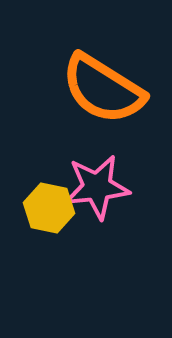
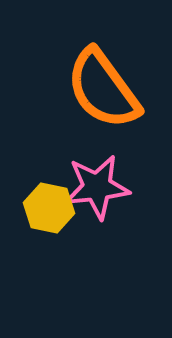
orange semicircle: rotated 22 degrees clockwise
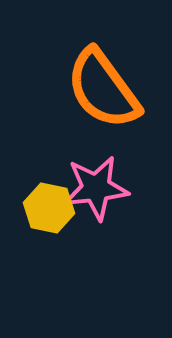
pink star: moved 1 px left, 1 px down
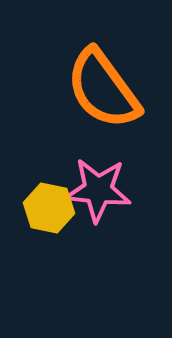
pink star: moved 2 px right, 2 px down; rotated 12 degrees clockwise
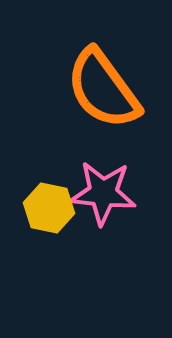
pink star: moved 5 px right, 3 px down
